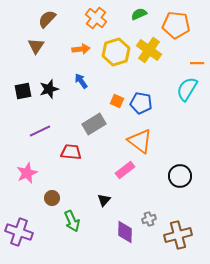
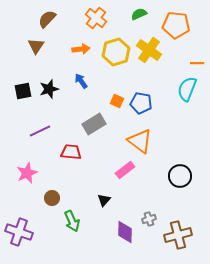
cyan semicircle: rotated 10 degrees counterclockwise
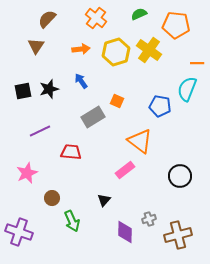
blue pentagon: moved 19 px right, 3 px down
gray rectangle: moved 1 px left, 7 px up
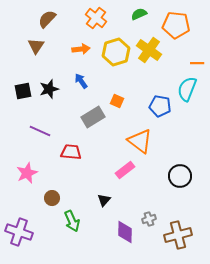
purple line: rotated 50 degrees clockwise
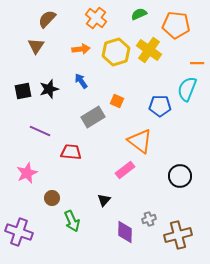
blue pentagon: rotated 10 degrees counterclockwise
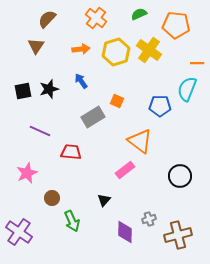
purple cross: rotated 16 degrees clockwise
